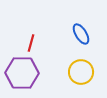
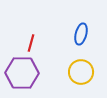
blue ellipse: rotated 45 degrees clockwise
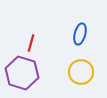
blue ellipse: moved 1 px left
purple hexagon: rotated 16 degrees clockwise
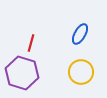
blue ellipse: rotated 15 degrees clockwise
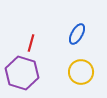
blue ellipse: moved 3 px left
